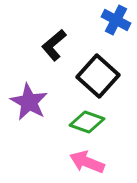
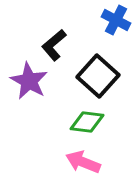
purple star: moved 21 px up
green diamond: rotated 12 degrees counterclockwise
pink arrow: moved 4 px left
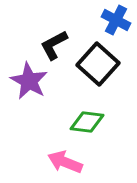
black L-shape: rotated 12 degrees clockwise
black square: moved 12 px up
pink arrow: moved 18 px left
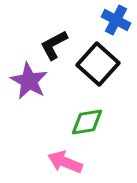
green diamond: rotated 16 degrees counterclockwise
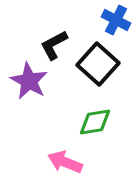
green diamond: moved 8 px right
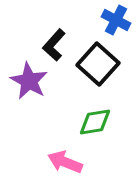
black L-shape: rotated 20 degrees counterclockwise
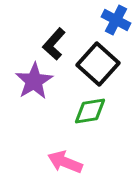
black L-shape: moved 1 px up
purple star: moved 5 px right; rotated 12 degrees clockwise
green diamond: moved 5 px left, 11 px up
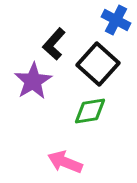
purple star: moved 1 px left
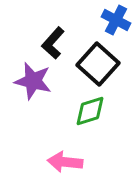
black L-shape: moved 1 px left, 1 px up
purple star: rotated 27 degrees counterclockwise
green diamond: rotated 8 degrees counterclockwise
pink arrow: rotated 16 degrees counterclockwise
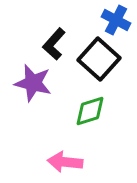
black L-shape: moved 1 px right, 1 px down
black square: moved 1 px right, 5 px up
purple star: moved 2 px down
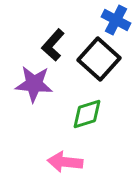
black L-shape: moved 1 px left, 1 px down
purple star: moved 1 px right, 1 px down; rotated 9 degrees counterclockwise
green diamond: moved 3 px left, 3 px down
